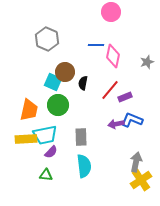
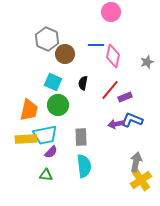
brown circle: moved 18 px up
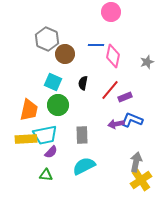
gray rectangle: moved 1 px right, 2 px up
cyan semicircle: rotated 110 degrees counterclockwise
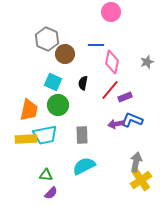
pink diamond: moved 1 px left, 6 px down
purple semicircle: moved 41 px down
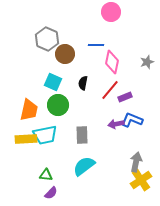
cyan semicircle: rotated 10 degrees counterclockwise
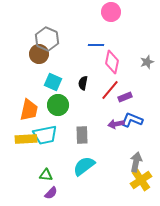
brown circle: moved 26 px left
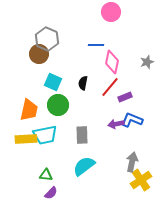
red line: moved 3 px up
gray arrow: moved 4 px left
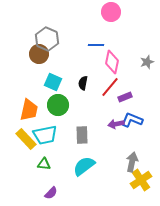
yellow rectangle: rotated 50 degrees clockwise
green triangle: moved 2 px left, 11 px up
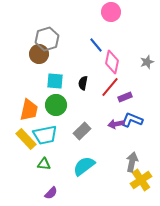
gray hexagon: rotated 20 degrees clockwise
blue line: rotated 49 degrees clockwise
cyan square: moved 2 px right, 1 px up; rotated 18 degrees counterclockwise
green circle: moved 2 px left
gray rectangle: moved 4 px up; rotated 48 degrees clockwise
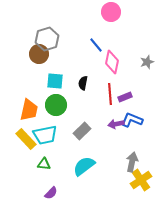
red line: moved 7 px down; rotated 45 degrees counterclockwise
